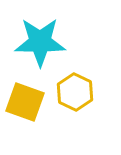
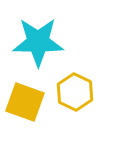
cyan star: moved 2 px left
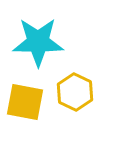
yellow square: rotated 9 degrees counterclockwise
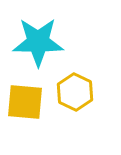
yellow square: rotated 6 degrees counterclockwise
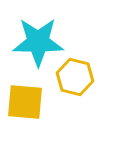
yellow hexagon: moved 15 px up; rotated 12 degrees counterclockwise
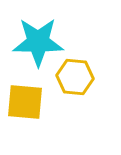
yellow hexagon: rotated 9 degrees counterclockwise
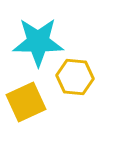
yellow square: moved 1 px right; rotated 30 degrees counterclockwise
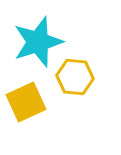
cyan star: rotated 18 degrees counterclockwise
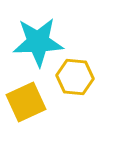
cyan star: rotated 15 degrees clockwise
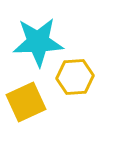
yellow hexagon: rotated 9 degrees counterclockwise
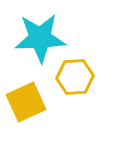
cyan star: moved 2 px right, 4 px up
